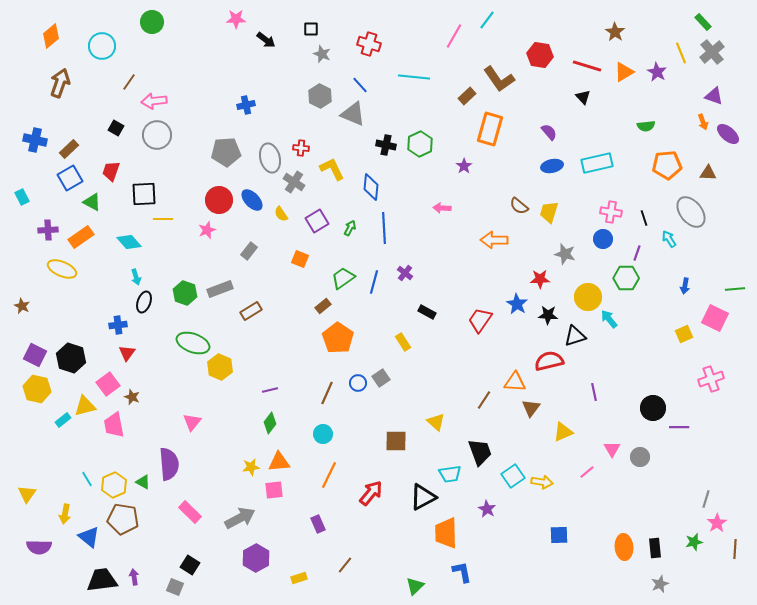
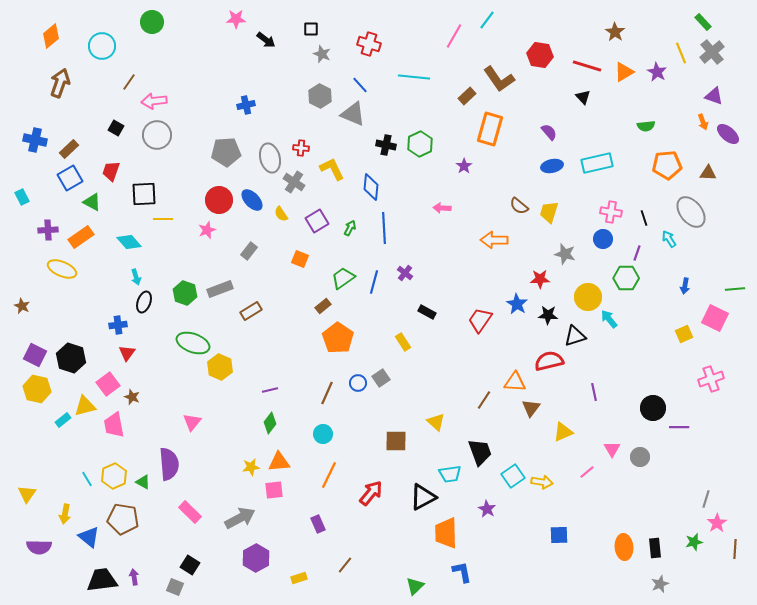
yellow hexagon at (114, 485): moved 9 px up
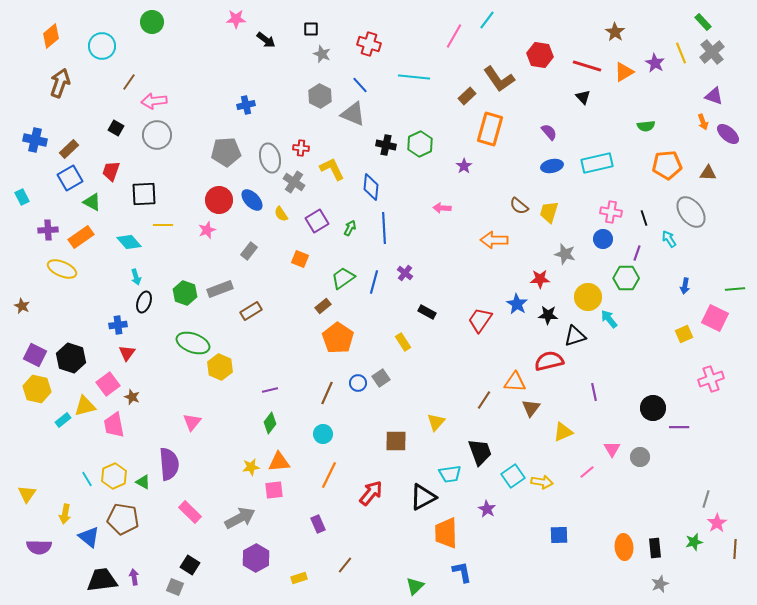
purple star at (657, 72): moved 2 px left, 9 px up
yellow line at (163, 219): moved 6 px down
yellow triangle at (436, 422): rotated 30 degrees clockwise
